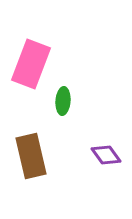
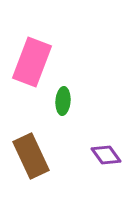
pink rectangle: moved 1 px right, 2 px up
brown rectangle: rotated 12 degrees counterclockwise
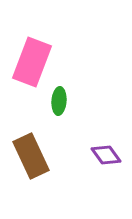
green ellipse: moved 4 px left
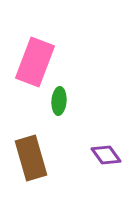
pink rectangle: moved 3 px right
brown rectangle: moved 2 px down; rotated 9 degrees clockwise
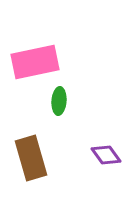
pink rectangle: rotated 57 degrees clockwise
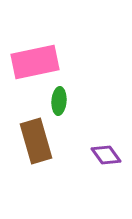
brown rectangle: moved 5 px right, 17 px up
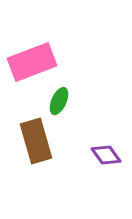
pink rectangle: moved 3 px left; rotated 9 degrees counterclockwise
green ellipse: rotated 20 degrees clockwise
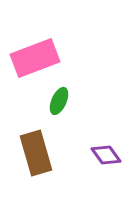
pink rectangle: moved 3 px right, 4 px up
brown rectangle: moved 12 px down
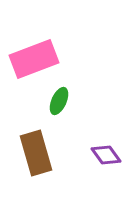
pink rectangle: moved 1 px left, 1 px down
